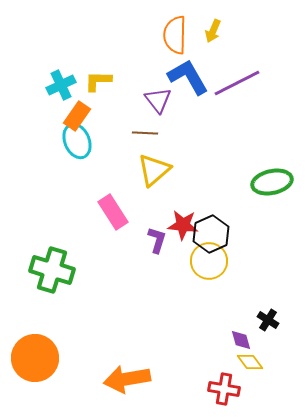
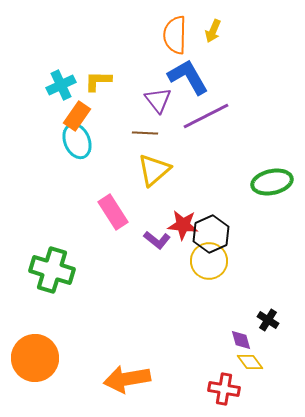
purple line: moved 31 px left, 33 px down
purple L-shape: rotated 112 degrees clockwise
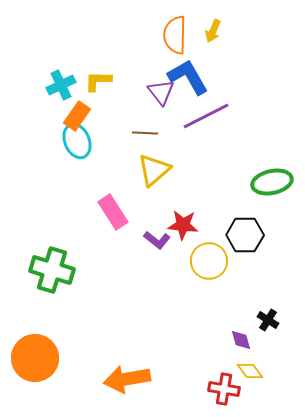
purple triangle: moved 3 px right, 8 px up
black hexagon: moved 34 px right, 1 px down; rotated 24 degrees clockwise
yellow diamond: moved 9 px down
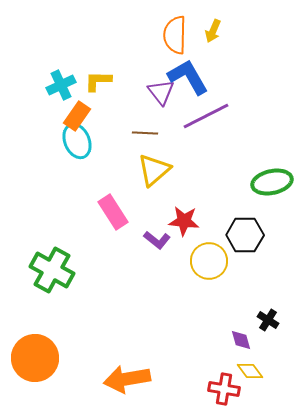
red star: moved 1 px right, 4 px up
green cross: rotated 12 degrees clockwise
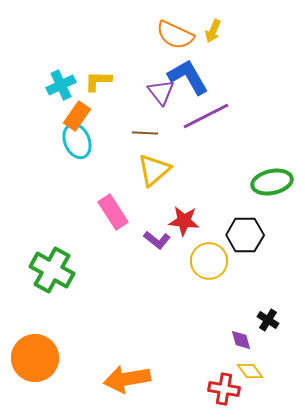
orange semicircle: rotated 66 degrees counterclockwise
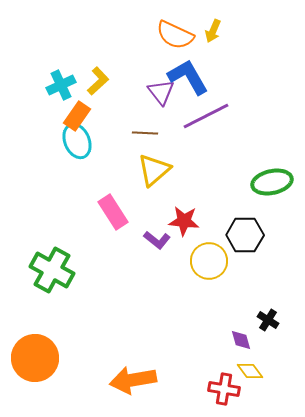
yellow L-shape: rotated 136 degrees clockwise
orange arrow: moved 6 px right, 1 px down
